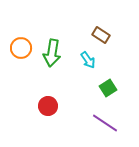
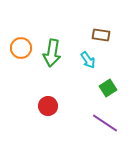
brown rectangle: rotated 24 degrees counterclockwise
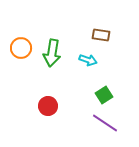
cyan arrow: rotated 36 degrees counterclockwise
green square: moved 4 px left, 7 px down
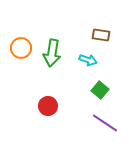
green square: moved 4 px left, 5 px up; rotated 18 degrees counterclockwise
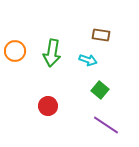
orange circle: moved 6 px left, 3 px down
purple line: moved 1 px right, 2 px down
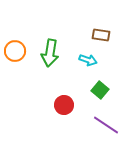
green arrow: moved 2 px left
red circle: moved 16 px right, 1 px up
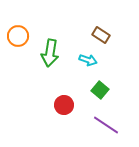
brown rectangle: rotated 24 degrees clockwise
orange circle: moved 3 px right, 15 px up
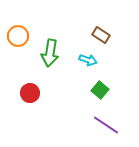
red circle: moved 34 px left, 12 px up
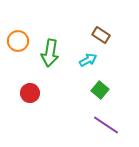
orange circle: moved 5 px down
cyan arrow: rotated 48 degrees counterclockwise
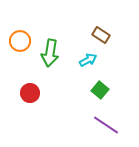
orange circle: moved 2 px right
